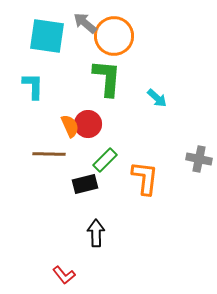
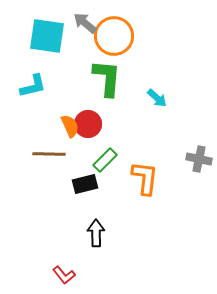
cyan L-shape: rotated 76 degrees clockwise
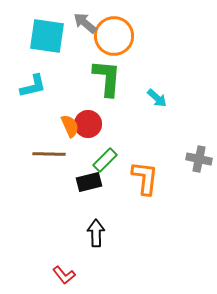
black rectangle: moved 4 px right, 2 px up
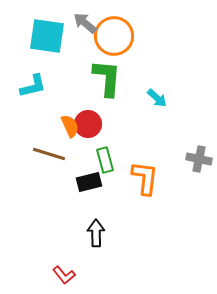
brown line: rotated 16 degrees clockwise
green rectangle: rotated 60 degrees counterclockwise
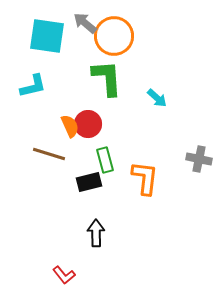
green L-shape: rotated 9 degrees counterclockwise
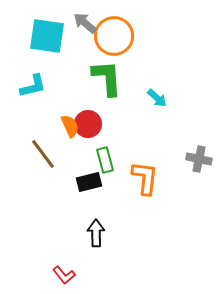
brown line: moved 6 px left; rotated 36 degrees clockwise
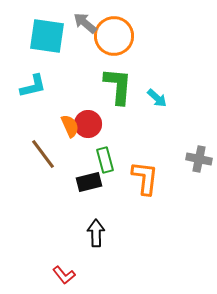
green L-shape: moved 11 px right, 8 px down; rotated 9 degrees clockwise
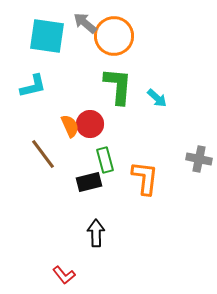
red circle: moved 2 px right
